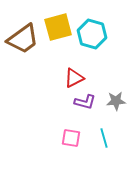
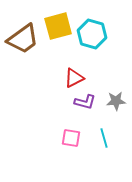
yellow square: moved 1 px up
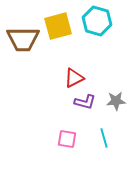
cyan hexagon: moved 5 px right, 13 px up
brown trapezoid: rotated 36 degrees clockwise
pink square: moved 4 px left, 1 px down
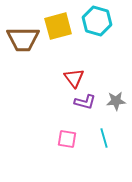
red triangle: rotated 40 degrees counterclockwise
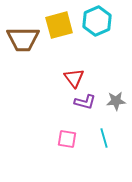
cyan hexagon: rotated 20 degrees clockwise
yellow square: moved 1 px right, 1 px up
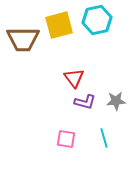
cyan hexagon: moved 1 px up; rotated 12 degrees clockwise
pink square: moved 1 px left
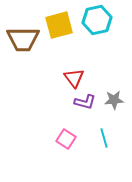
gray star: moved 2 px left, 1 px up
pink square: rotated 24 degrees clockwise
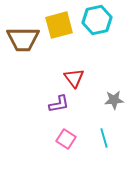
purple L-shape: moved 26 px left, 2 px down; rotated 25 degrees counterclockwise
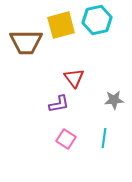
yellow square: moved 2 px right
brown trapezoid: moved 3 px right, 3 px down
cyan line: rotated 24 degrees clockwise
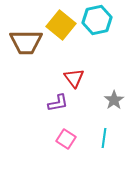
yellow square: rotated 36 degrees counterclockwise
gray star: rotated 30 degrees counterclockwise
purple L-shape: moved 1 px left, 1 px up
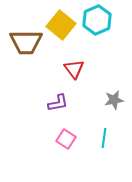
cyan hexagon: rotated 12 degrees counterclockwise
red triangle: moved 9 px up
gray star: rotated 24 degrees clockwise
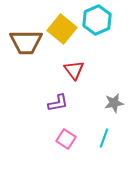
yellow square: moved 1 px right, 4 px down
red triangle: moved 1 px down
gray star: moved 3 px down
cyan line: rotated 12 degrees clockwise
